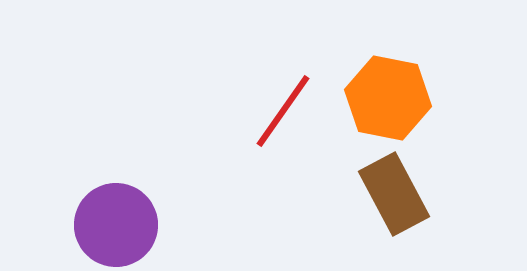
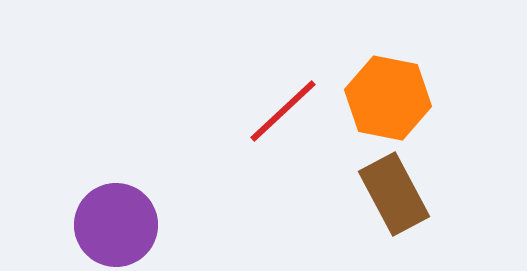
red line: rotated 12 degrees clockwise
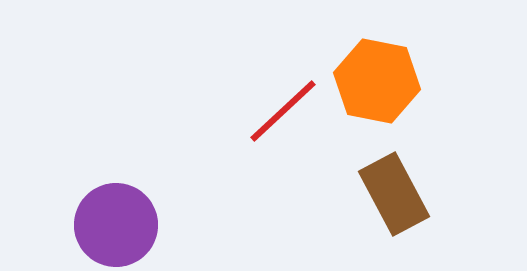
orange hexagon: moved 11 px left, 17 px up
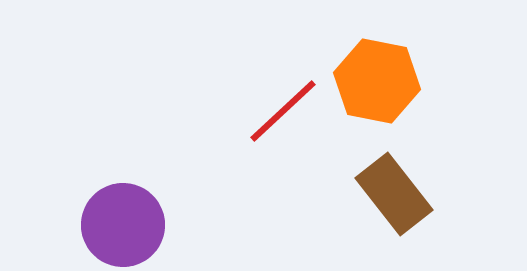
brown rectangle: rotated 10 degrees counterclockwise
purple circle: moved 7 px right
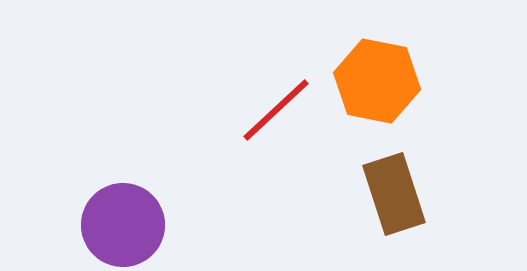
red line: moved 7 px left, 1 px up
brown rectangle: rotated 20 degrees clockwise
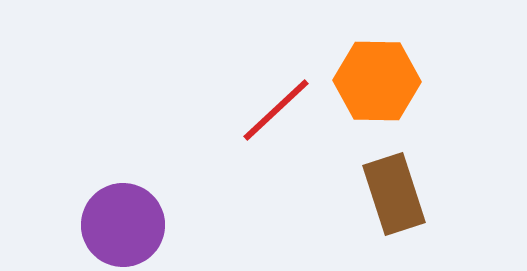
orange hexagon: rotated 10 degrees counterclockwise
